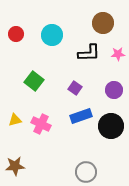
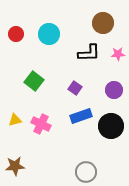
cyan circle: moved 3 px left, 1 px up
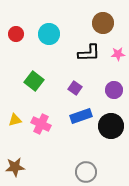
brown star: moved 1 px down
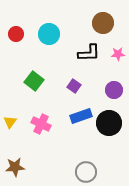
purple square: moved 1 px left, 2 px up
yellow triangle: moved 5 px left, 2 px down; rotated 40 degrees counterclockwise
black circle: moved 2 px left, 3 px up
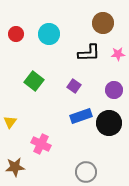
pink cross: moved 20 px down
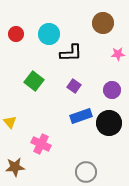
black L-shape: moved 18 px left
purple circle: moved 2 px left
yellow triangle: rotated 16 degrees counterclockwise
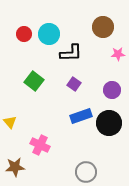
brown circle: moved 4 px down
red circle: moved 8 px right
purple square: moved 2 px up
pink cross: moved 1 px left, 1 px down
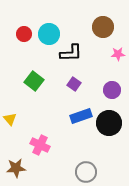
yellow triangle: moved 3 px up
brown star: moved 1 px right, 1 px down
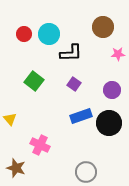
brown star: rotated 24 degrees clockwise
